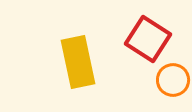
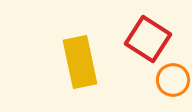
yellow rectangle: moved 2 px right
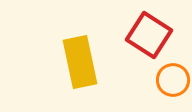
red square: moved 1 px right, 4 px up
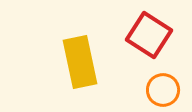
orange circle: moved 10 px left, 10 px down
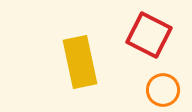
red square: rotated 6 degrees counterclockwise
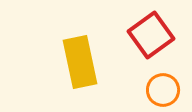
red square: moved 2 px right; rotated 27 degrees clockwise
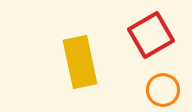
red square: rotated 6 degrees clockwise
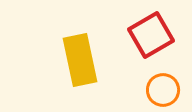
yellow rectangle: moved 2 px up
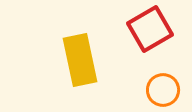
red square: moved 1 px left, 6 px up
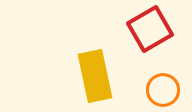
yellow rectangle: moved 15 px right, 16 px down
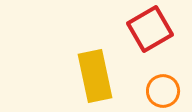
orange circle: moved 1 px down
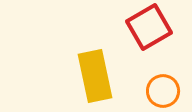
red square: moved 1 px left, 2 px up
